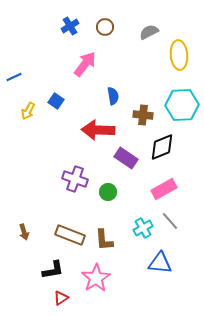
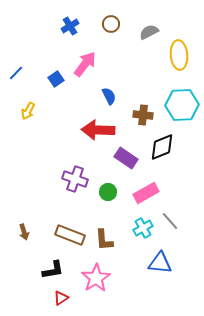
brown circle: moved 6 px right, 3 px up
blue line: moved 2 px right, 4 px up; rotated 21 degrees counterclockwise
blue semicircle: moved 4 px left; rotated 18 degrees counterclockwise
blue square: moved 22 px up; rotated 21 degrees clockwise
pink rectangle: moved 18 px left, 4 px down
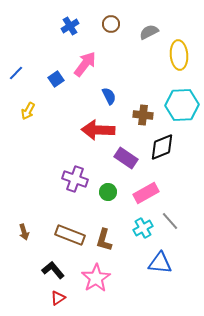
brown L-shape: rotated 20 degrees clockwise
black L-shape: rotated 120 degrees counterclockwise
red triangle: moved 3 px left
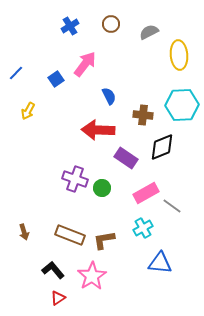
green circle: moved 6 px left, 4 px up
gray line: moved 2 px right, 15 px up; rotated 12 degrees counterclockwise
brown L-shape: rotated 65 degrees clockwise
pink star: moved 4 px left, 2 px up
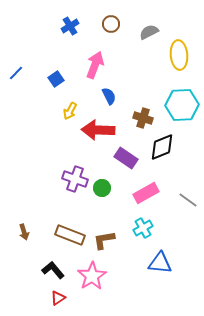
pink arrow: moved 10 px right, 1 px down; rotated 16 degrees counterclockwise
yellow arrow: moved 42 px right
brown cross: moved 3 px down; rotated 12 degrees clockwise
gray line: moved 16 px right, 6 px up
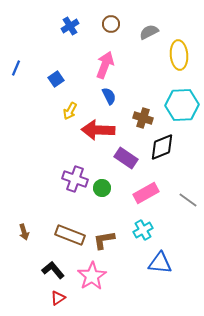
pink arrow: moved 10 px right
blue line: moved 5 px up; rotated 21 degrees counterclockwise
cyan cross: moved 2 px down
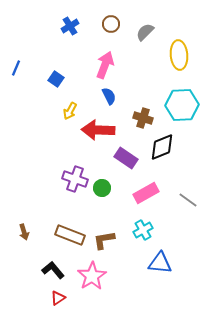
gray semicircle: moved 4 px left; rotated 18 degrees counterclockwise
blue square: rotated 21 degrees counterclockwise
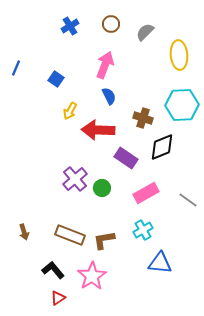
purple cross: rotated 30 degrees clockwise
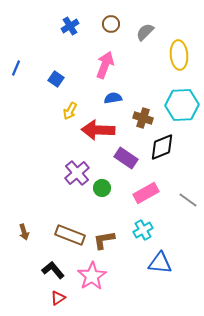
blue semicircle: moved 4 px right, 2 px down; rotated 72 degrees counterclockwise
purple cross: moved 2 px right, 6 px up
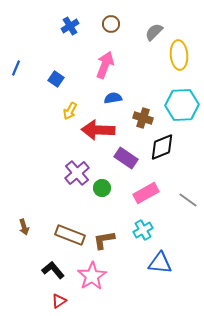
gray semicircle: moved 9 px right
brown arrow: moved 5 px up
red triangle: moved 1 px right, 3 px down
